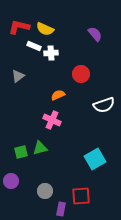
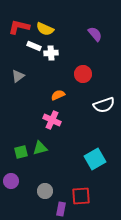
red circle: moved 2 px right
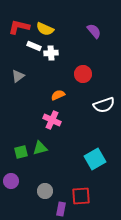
purple semicircle: moved 1 px left, 3 px up
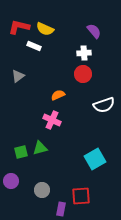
white cross: moved 33 px right
gray circle: moved 3 px left, 1 px up
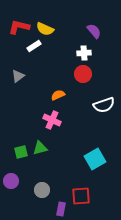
white rectangle: rotated 56 degrees counterclockwise
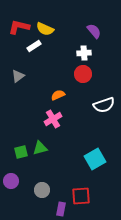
pink cross: moved 1 px right, 1 px up; rotated 36 degrees clockwise
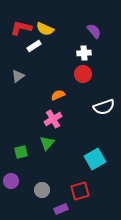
red L-shape: moved 2 px right, 1 px down
white semicircle: moved 2 px down
green triangle: moved 7 px right, 5 px up; rotated 35 degrees counterclockwise
red square: moved 1 px left, 5 px up; rotated 12 degrees counterclockwise
purple rectangle: rotated 56 degrees clockwise
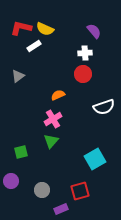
white cross: moved 1 px right
green triangle: moved 4 px right, 2 px up
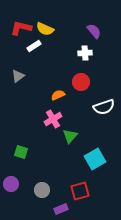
red circle: moved 2 px left, 8 px down
green triangle: moved 19 px right, 5 px up
green square: rotated 32 degrees clockwise
purple circle: moved 3 px down
